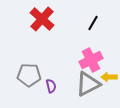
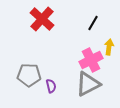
yellow arrow: moved 30 px up; rotated 98 degrees clockwise
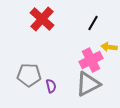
yellow arrow: rotated 91 degrees counterclockwise
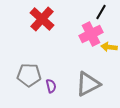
black line: moved 8 px right, 11 px up
pink cross: moved 26 px up
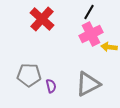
black line: moved 12 px left
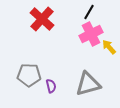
yellow arrow: rotated 42 degrees clockwise
gray triangle: rotated 12 degrees clockwise
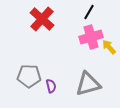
pink cross: moved 3 px down; rotated 10 degrees clockwise
gray pentagon: moved 1 px down
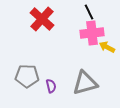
black line: rotated 56 degrees counterclockwise
pink cross: moved 1 px right, 4 px up; rotated 10 degrees clockwise
yellow arrow: moved 2 px left; rotated 21 degrees counterclockwise
gray pentagon: moved 2 px left
gray triangle: moved 3 px left, 1 px up
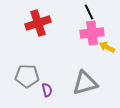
red cross: moved 4 px left, 4 px down; rotated 30 degrees clockwise
purple semicircle: moved 4 px left, 4 px down
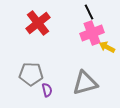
red cross: rotated 20 degrees counterclockwise
pink cross: rotated 15 degrees counterclockwise
gray pentagon: moved 4 px right, 2 px up
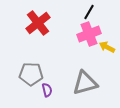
black line: rotated 56 degrees clockwise
pink cross: moved 3 px left, 1 px down
